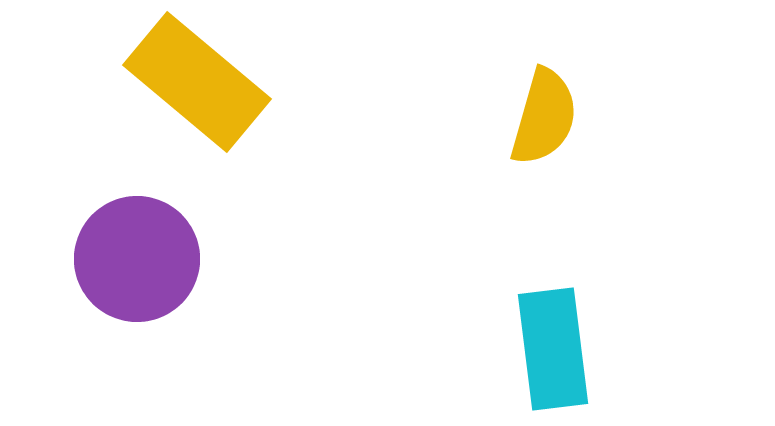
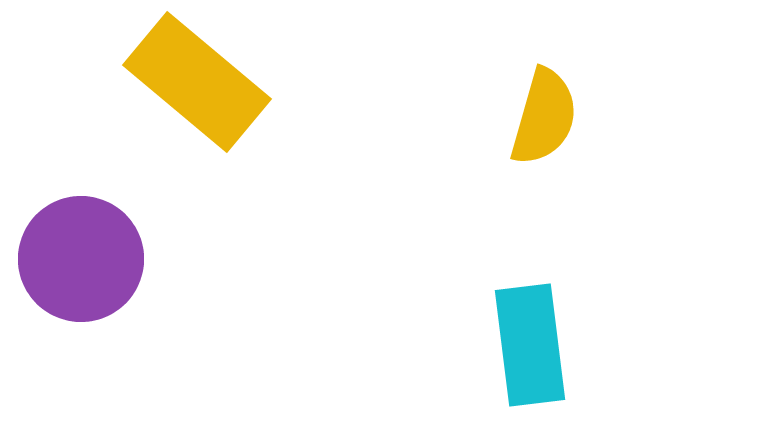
purple circle: moved 56 px left
cyan rectangle: moved 23 px left, 4 px up
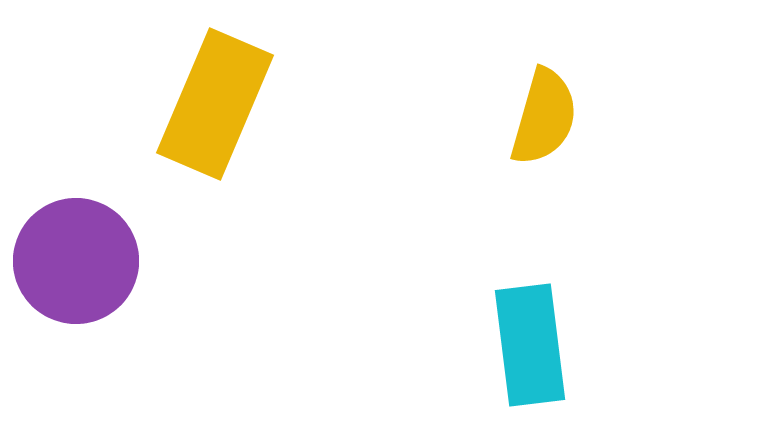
yellow rectangle: moved 18 px right, 22 px down; rotated 73 degrees clockwise
purple circle: moved 5 px left, 2 px down
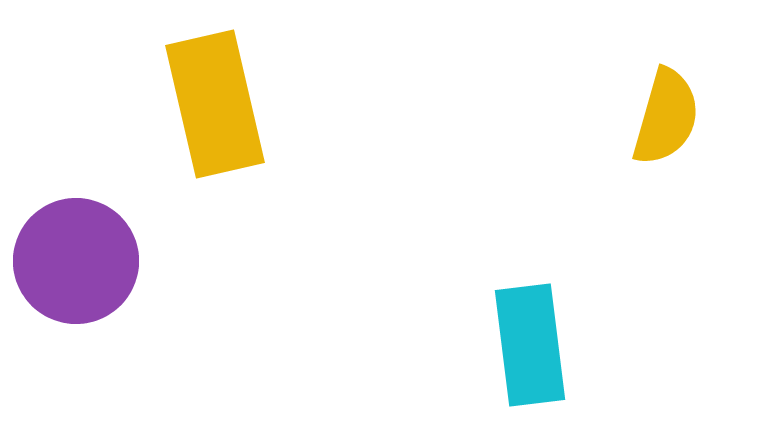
yellow rectangle: rotated 36 degrees counterclockwise
yellow semicircle: moved 122 px right
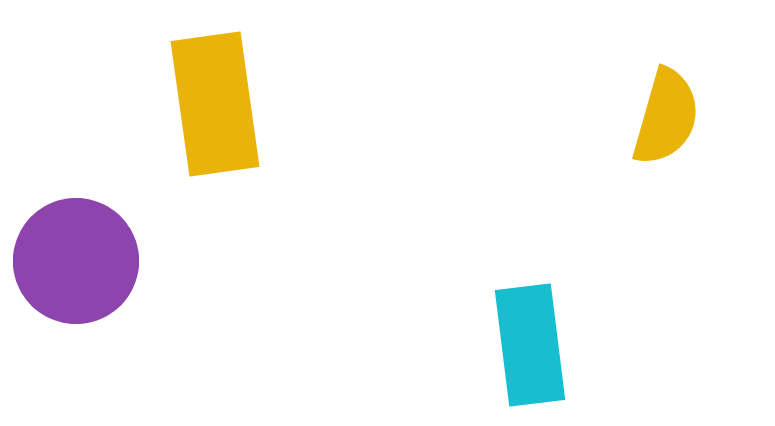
yellow rectangle: rotated 5 degrees clockwise
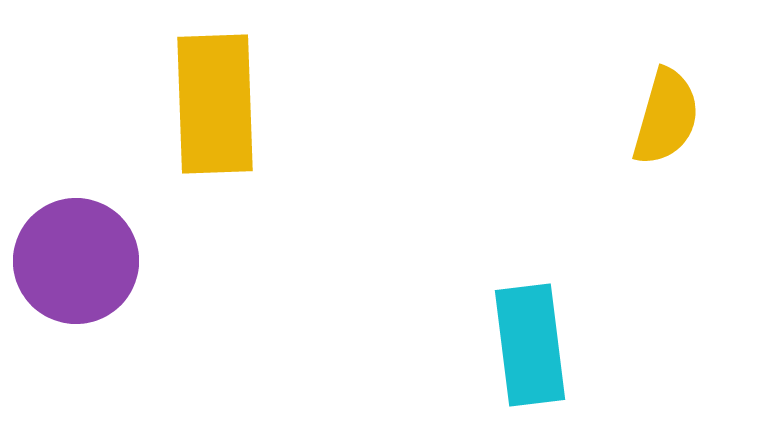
yellow rectangle: rotated 6 degrees clockwise
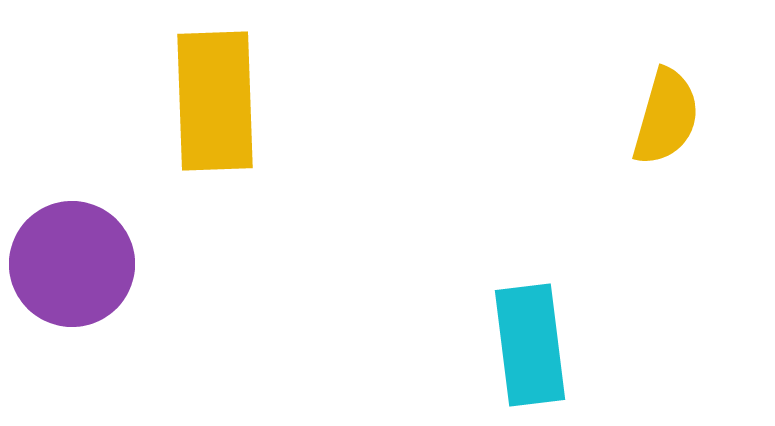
yellow rectangle: moved 3 px up
purple circle: moved 4 px left, 3 px down
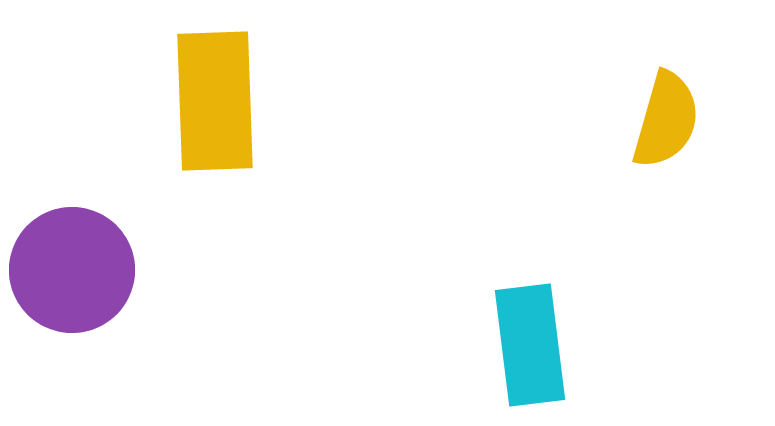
yellow semicircle: moved 3 px down
purple circle: moved 6 px down
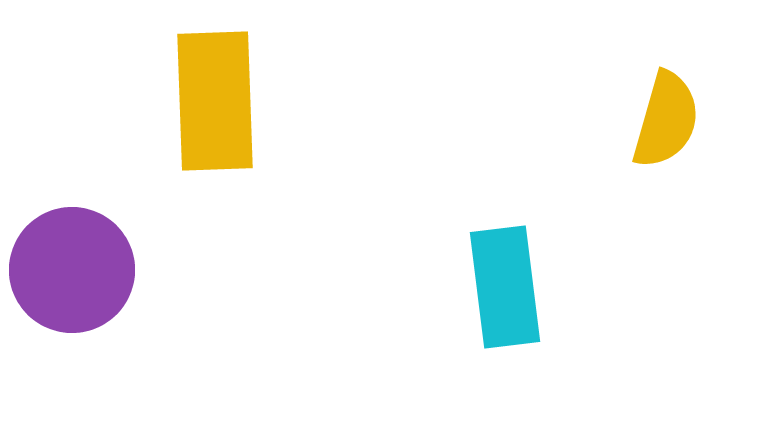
cyan rectangle: moved 25 px left, 58 px up
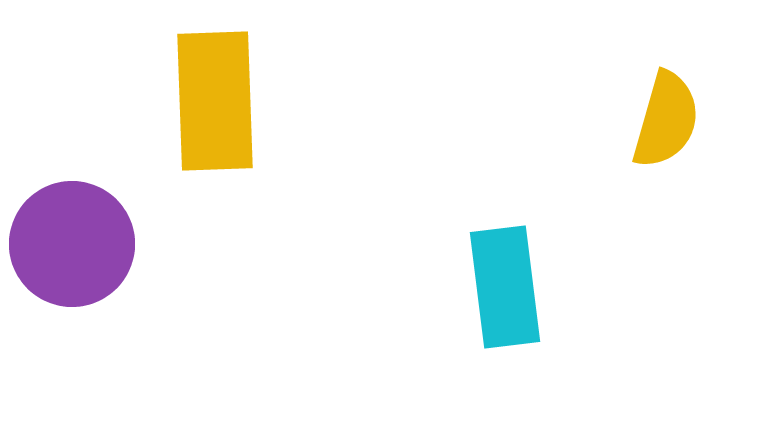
purple circle: moved 26 px up
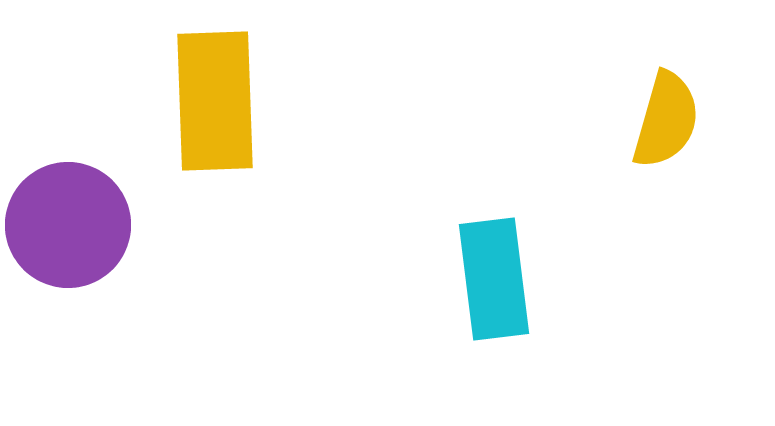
purple circle: moved 4 px left, 19 px up
cyan rectangle: moved 11 px left, 8 px up
